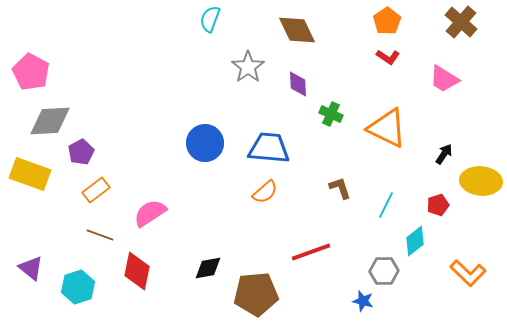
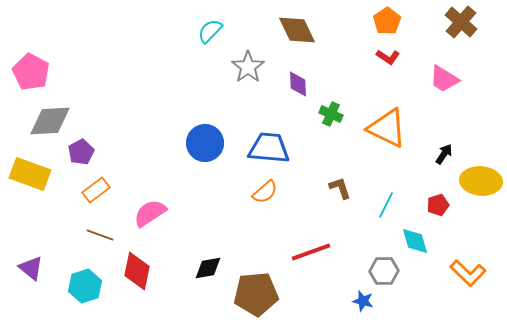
cyan semicircle: moved 12 px down; rotated 24 degrees clockwise
cyan diamond: rotated 68 degrees counterclockwise
cyan hexagon: moved 7 px right, 1 px up
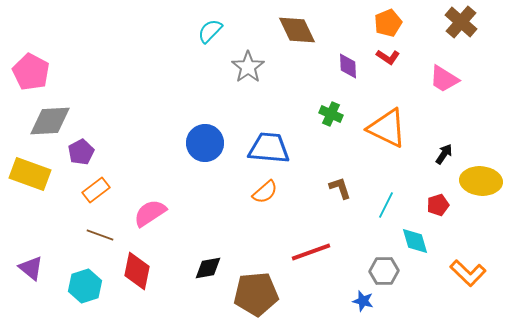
orange pentagon: moved 1 px right, 2 px down; rotated 12 degrees clockwise
purple diamond: moved 50 px right, 18 px up
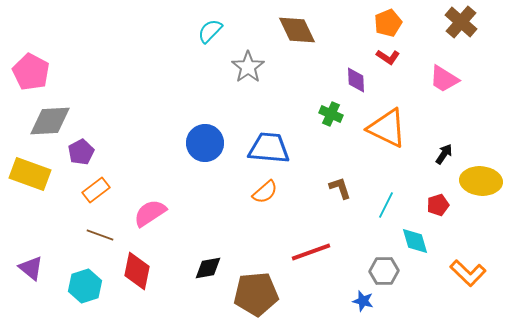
purple diamond: moved 8 px right, 14 px down
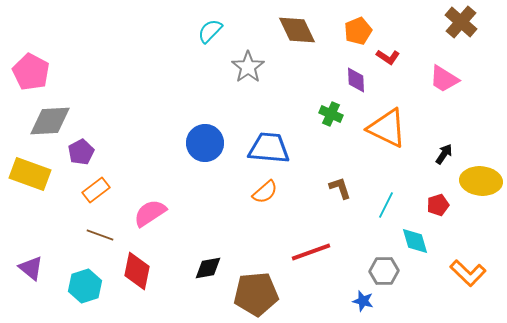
orange pentagon: moved 30 px left, 8 px down
